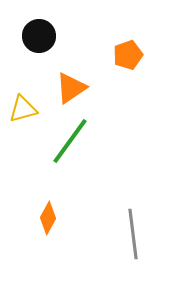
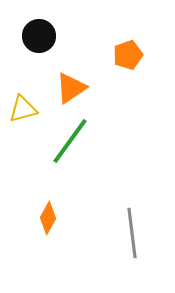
gray line: moved 1 px left, 1 px up
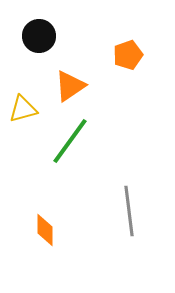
orange triangle: moved 1 px left, 2 px up
orange diamond: moved 3 px left, 12 px down; rotated 28 degrees counterclockwise
gray line: moved 3 px left, 22 px up
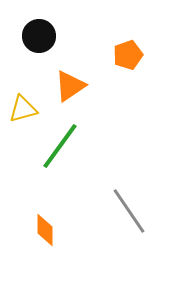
green line: moved 10 px left, 5 px down
gray line: rotated 27 degrees counterclockwise
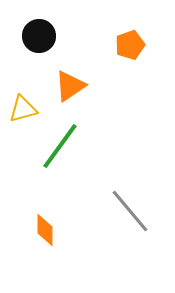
orange pentagon: moved 2 px right, 10 px up
gray line: moved 1 px right; rotated 6 degrees counterclockwise
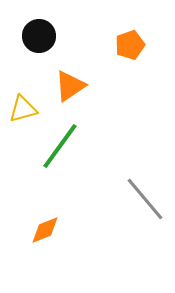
gray line: moved 15 px right, 12 px up
orange diamond: rotated 68 degrees clockwise
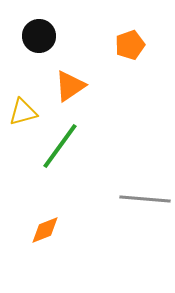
yellow triangle: moved 3 px down
gray line: rotated 45 degrees counterclockwise
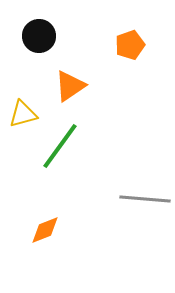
yellow triangle: moved 2 px down
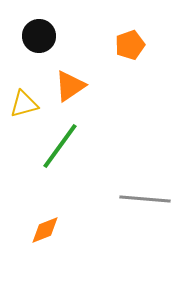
yellow triangle: moved 1 px right, 10 px up
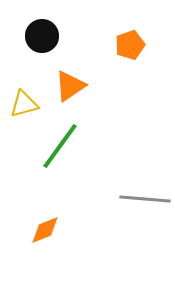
black circle: moved 3 px right
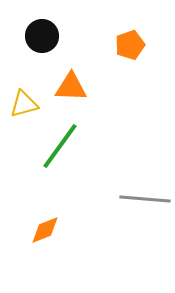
orange triangle: moved 1 px right, 1 px down; rotated 36 degrees clockwise
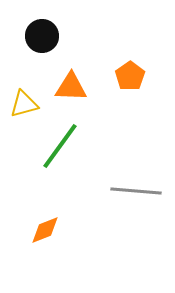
orange pentagon: moved 31 px down; rotated 16 degrees counterclockwise
gray line: moved 9 px left, 8 px up
